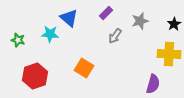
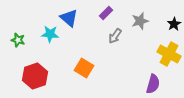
yellow cross: rotated 25 degrees clockwise
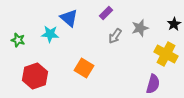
gray star: moved 7 px down
yellow cross: moved 3 px left
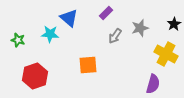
orange square: moved 4 px right, 3 px up; rotated 36 degrees counterclockwise
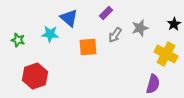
gray arrow: moved 1 px up
orange square: moved 18 px up
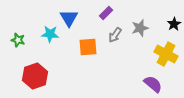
blue triangle: rotated 18 degrees clockwise
purple semicircle: rotated 66 degrees counterclockwise
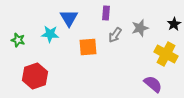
purple rectangle: rotated 40 degrees counterclockwise
